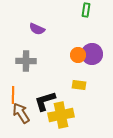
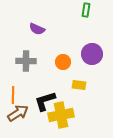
orange circle: moved 15 px left, 7 px down
brown arrow: moved 3 px left; rotated 90 degrees clockwise
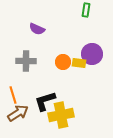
yellow rectangle: moved 22 px up
orange line: rotated 18 degrees counterclockwise
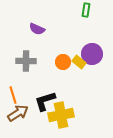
yellow rectangle: moved 1 px up; rotated 32 degrees clockwise
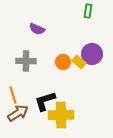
green rectangle: moved 2 px right, 1 px down
yellow cross: rotated 10 degrees clockwise
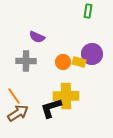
purple semicircle: moved 8 px down
yellow rectangle: rotated 24 degrees counterclockwise
orange line: moved 1 px right, 1 px down; rotated 18 degrees counterclockwise
black L-shape: moved 6 px right, 7 px down
yellow cross: moved 5 px right, 19 px up
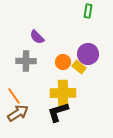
purple semicircle: rotated 21 degrees clockwise
purple circle: moved 4 px left
yellow rectangle: moved 5 px down; rotated 24 degrees clockwise
yellow cross: moved 3 px left, 3 px up
black L-shape: moved 7 px right, 4 px down
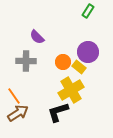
green rectangle: rotated 24 degrees clockwise
purple circle: moved 2 px up
yellow cross: moved 8 px right, 3 px up; rotated 30 degrees counterclockwise
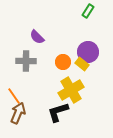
yellow rectangle: moved 3 px right, 3 px up
brown arrow: rotated 35 degrees counterclockwise
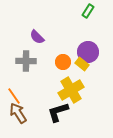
brown arrow: rotated 55 degrees counterclockwise
